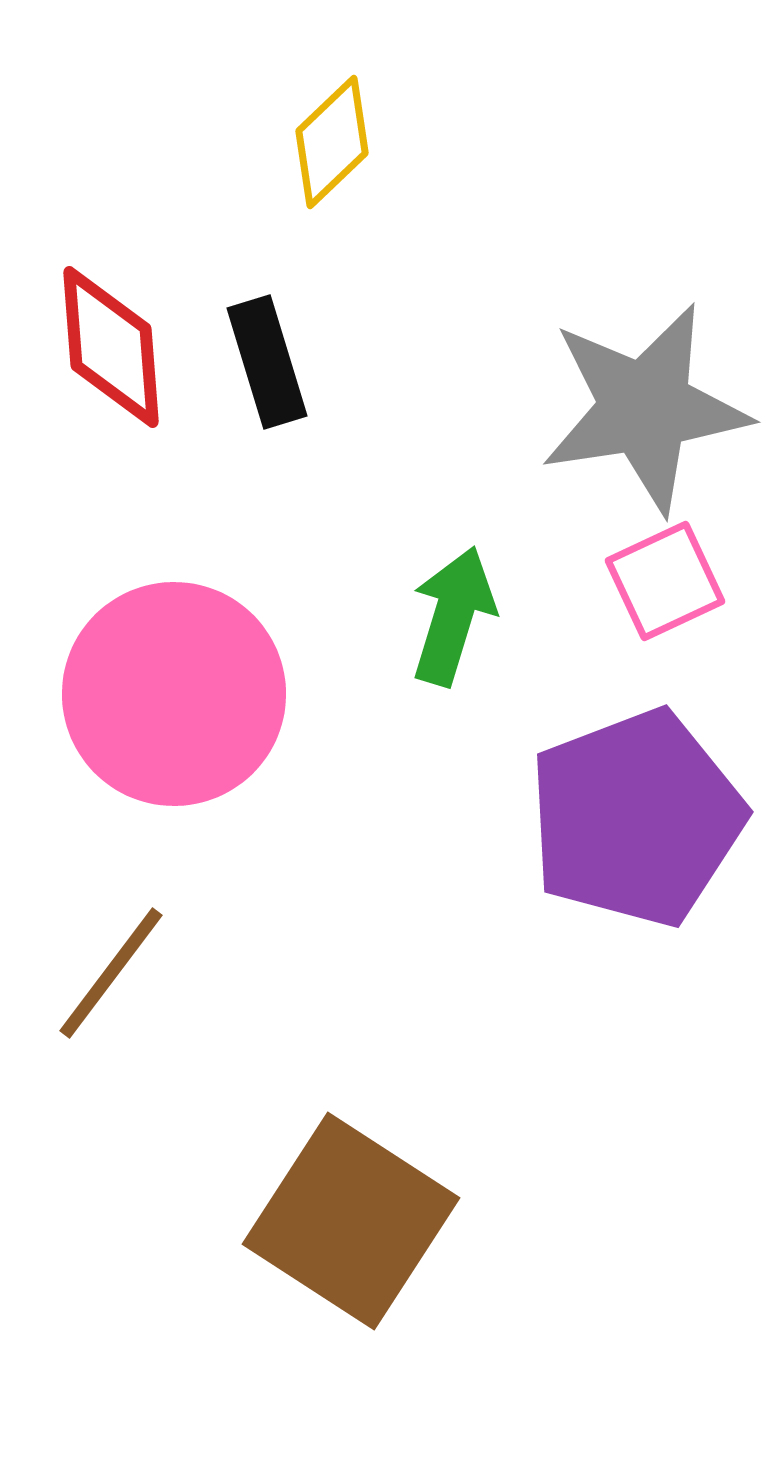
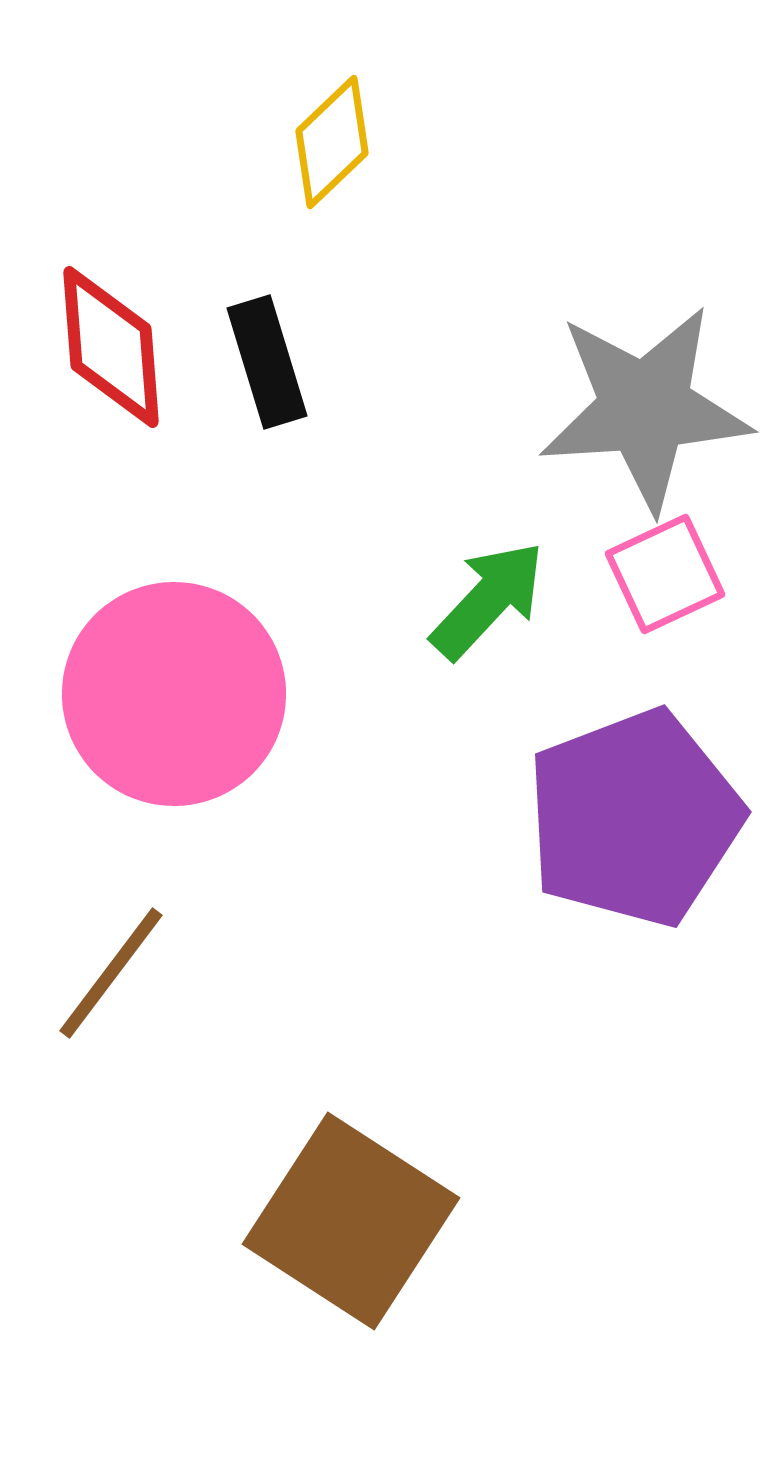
gray star: rotated 5 degrees clockwise
pink square: moved 7 px up
green arrow: moved 35 px right, 16 px up; rotated 26 degrees clockwise
purple pentagon: moved 2 px left
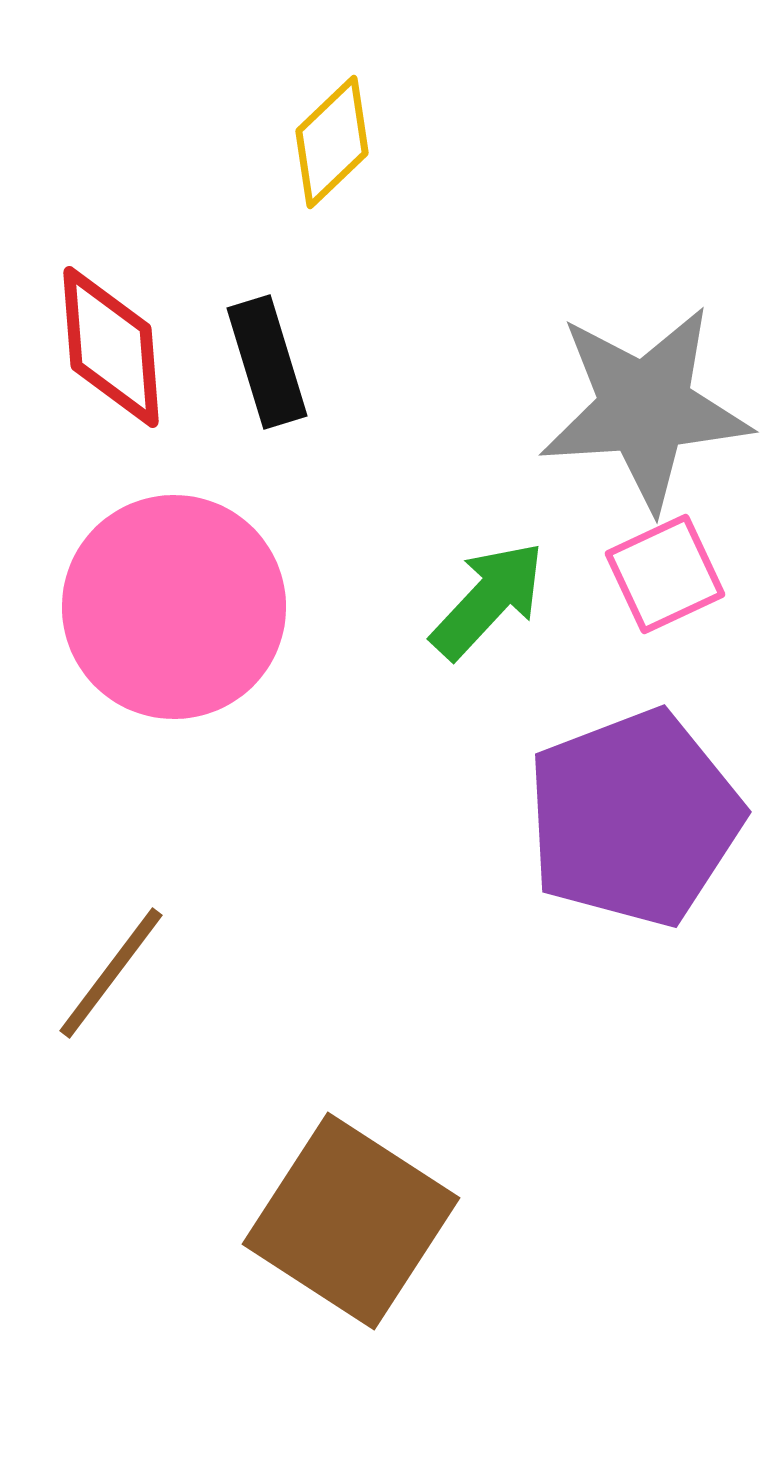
pink circle: moved 87 px up
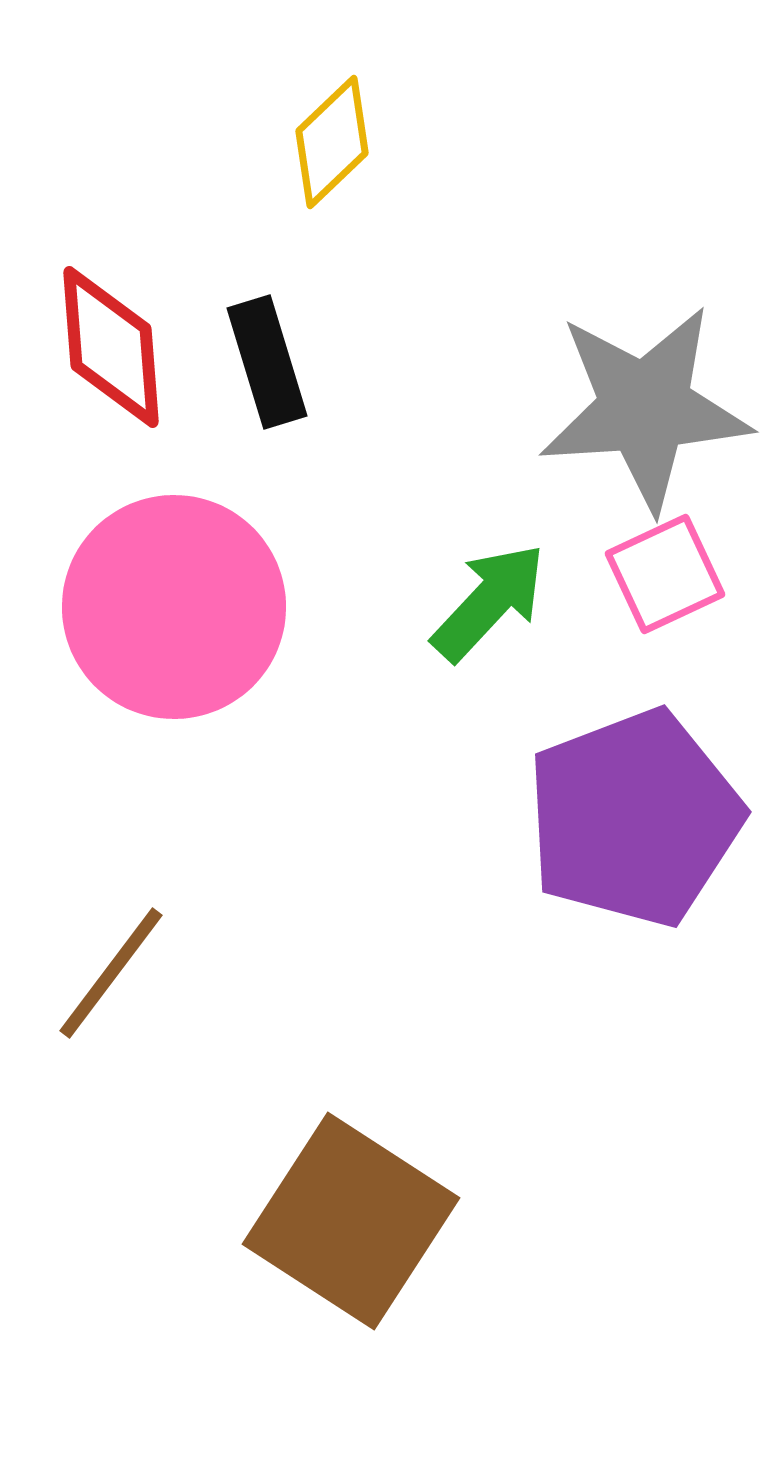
green arrow: moved 1 px right, 2 px down
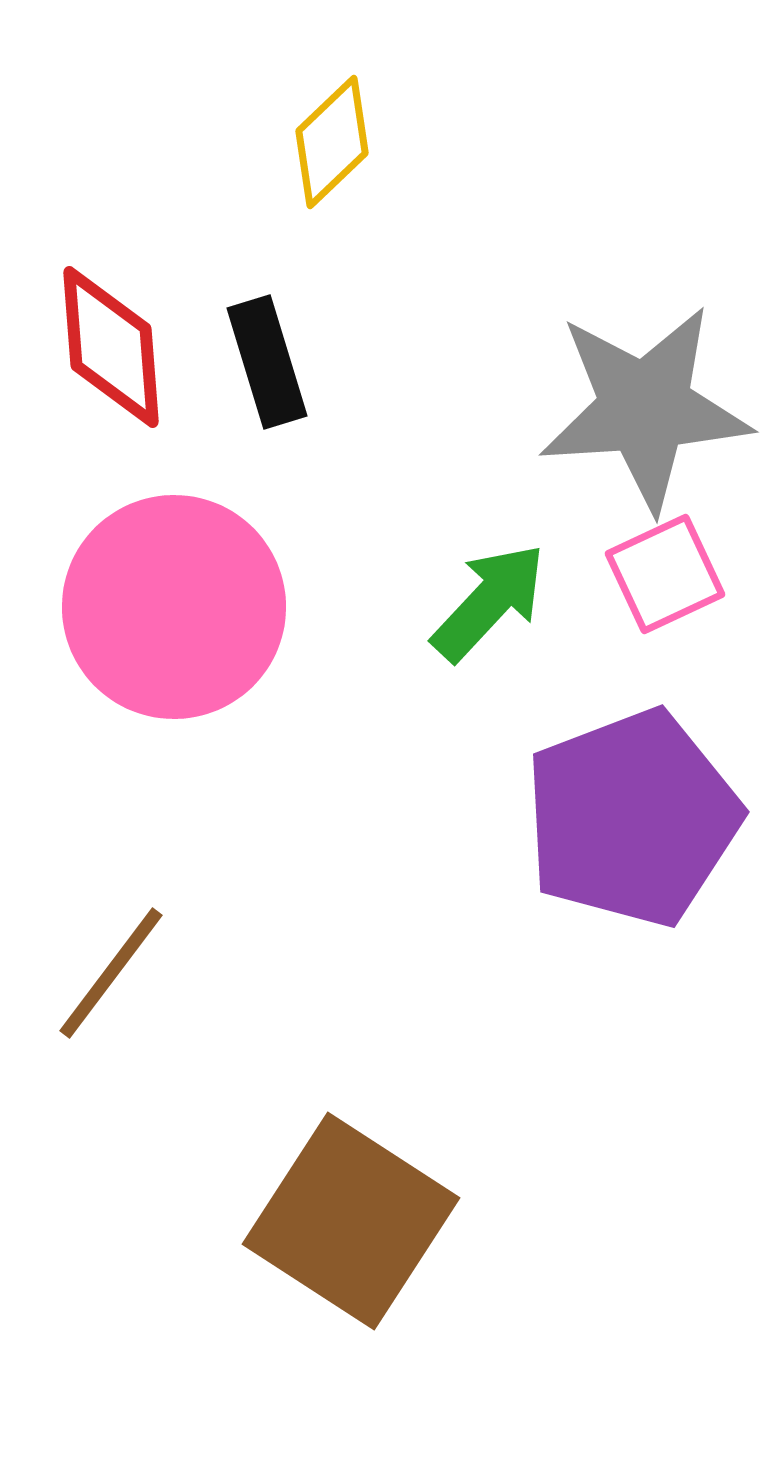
purple pentagon: moved 2 px left
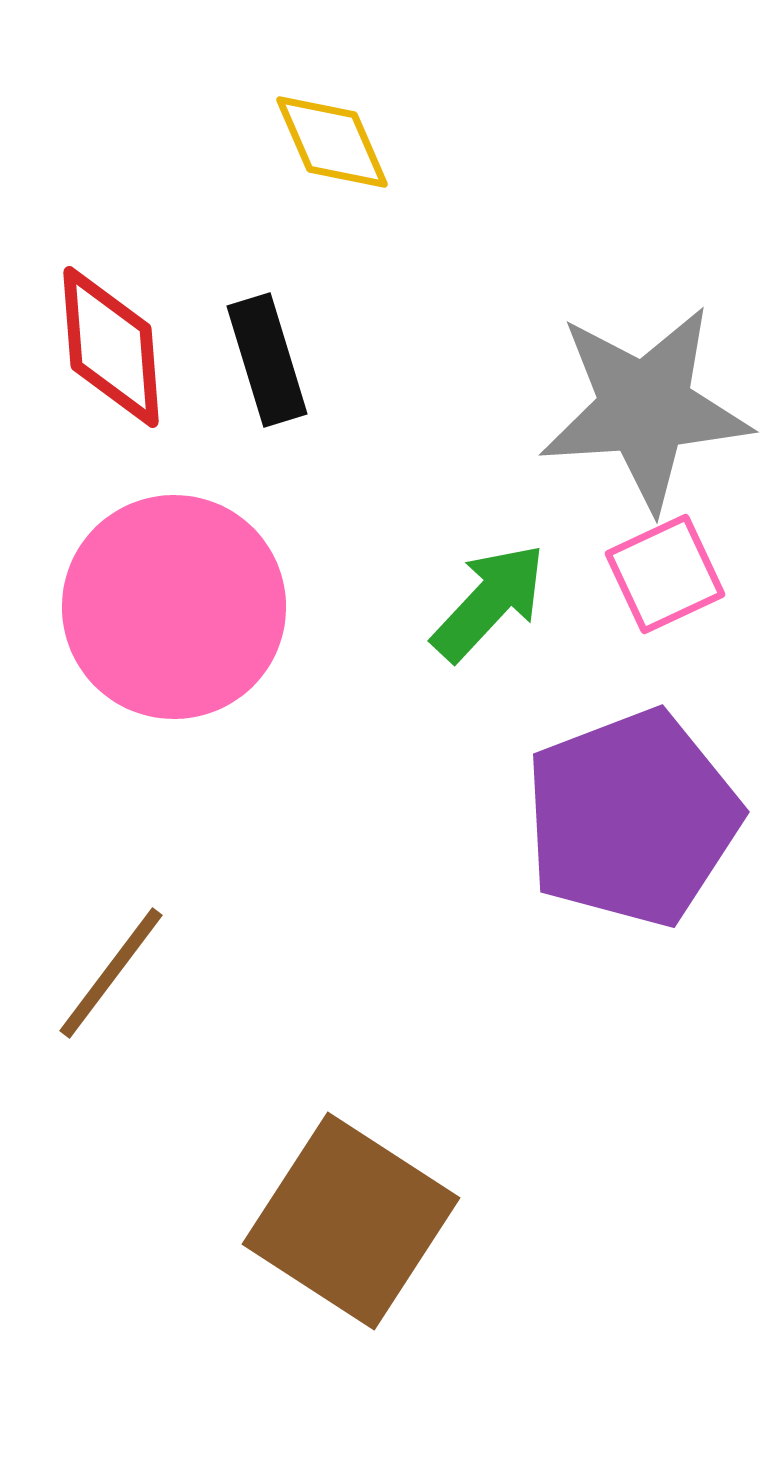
yellow diamond: rotated 70 degrees counterclockwise
black rectangle: moved 2 px up
